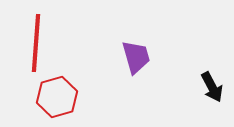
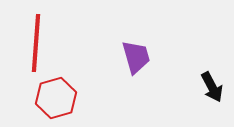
red hexagon: moved 1 px left, 1 px down
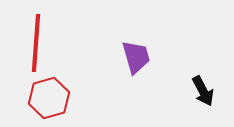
black arrow: moved 9 px left, 4 px down
red hexagon: moved 7 px left
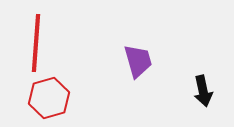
purple trapezoid: moved 2 px right, 4 px down
black arrow: rotated 16 degrees clockwise
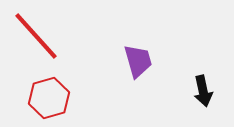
red line: moved 7 px up; rotated 46 degrees counterclockwise
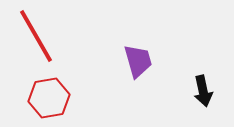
red line: rotated 12 degrees clockwise
red hexagon: rotated 6 degrees clockwise
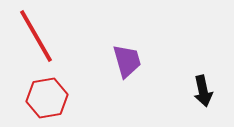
purple trapezoid: moved 11 px left
red hexagon: moved 2 px left
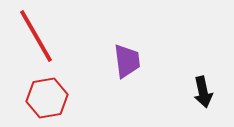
purple trapezoid: rotated 9 degrees clockwise
black arrow: moved 1 px down
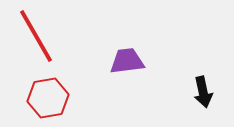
purple trapezoid: rotated 90 degrees counterclockwise
red hexagon: moved 1 px right
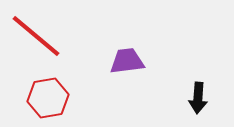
red line: rotated 20 degrees counterclockwise
black arrow: moved 5 px left, 6 px down; rotated 16 degrees clockwise
